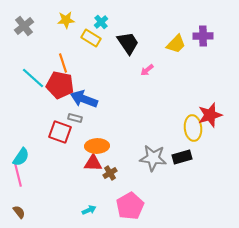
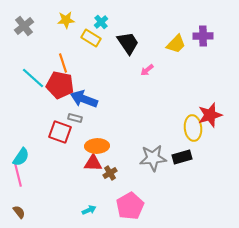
gray star: rotated 12 degrees counterclockwise
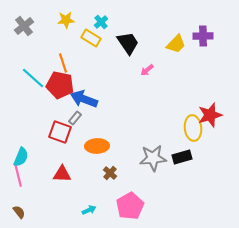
gray rectangle: rotated 64 degrees counterclockwise
cyan semicircle: rotated 12 degrees counterclockwise
red triangle: moved 31 px left, 11 px down
brown cross: rotated 16 degrees counterclockwise
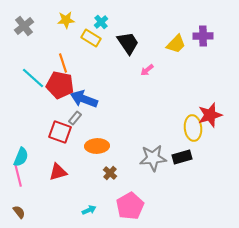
red triangle: moved 4 px left, 2 px up; rotated 18 degrees counterclockwise
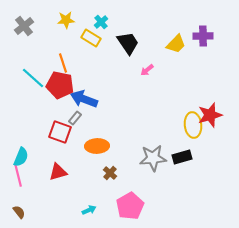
yellow ellipse: moved 3 px up
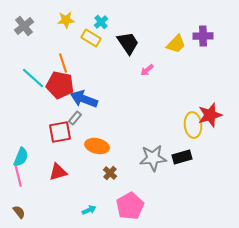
red square: rotated 30 degrees counterclockwise
orange ellipse: rotated 15 degrees clockwise
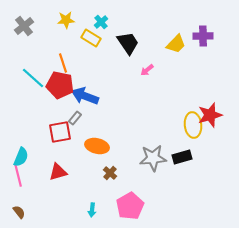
blue arrow: moved 1 px right, 3 px up
cyan arrow: moved 3 px right; rotated 120 degrees clockwise
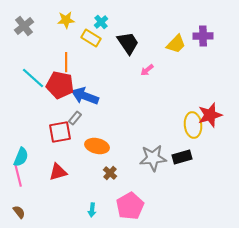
orange line: moved 3 px right, 1 px up; rotated 18 degrees clockwise
